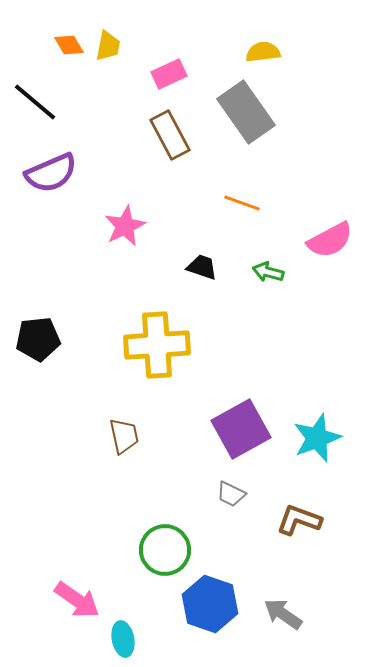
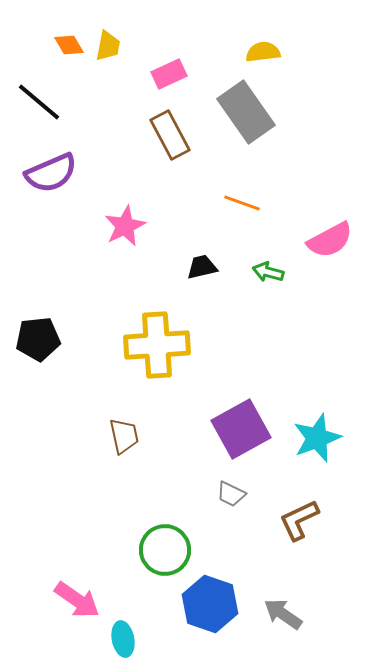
black line: moved 4 px right
black trapezoid: rotated 32 degrees counterclockwise
brown L-shape: rotated 45 degrees counterclockwise
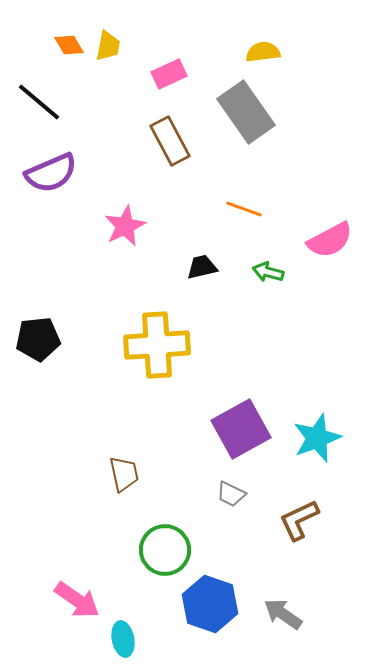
brown rectangle: moved 6 px down
orange line: moved 2 px right, 6 px down
brown trapezoid: moved 38 px down
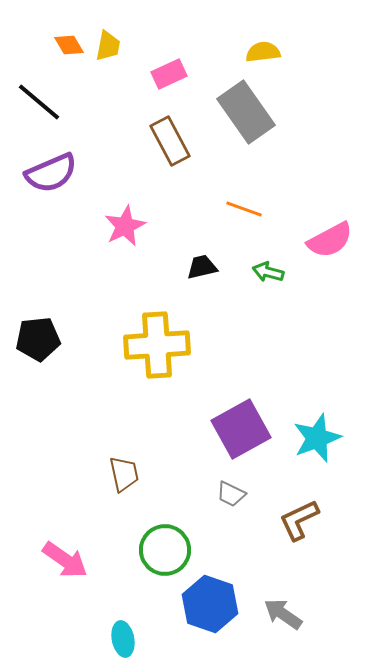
pink arrow: moved 12 px left, 40 px up
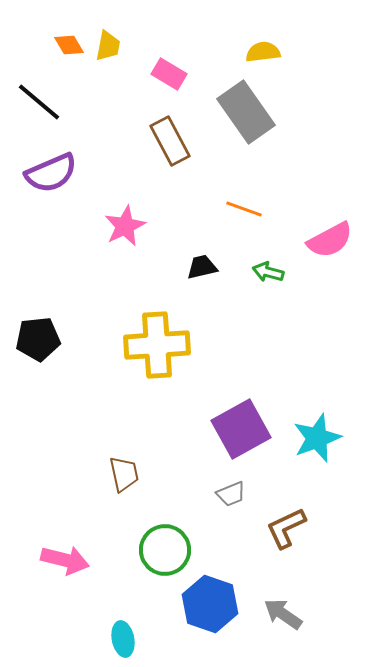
pink rectangle: rotated 56 degrees clockwise
gray trapezoid: rotated 48 degrees counterclockwise
brown L-shape: moved 13 px left, 8 px down
pink arrow: rotated 21 degrees counterclockwise
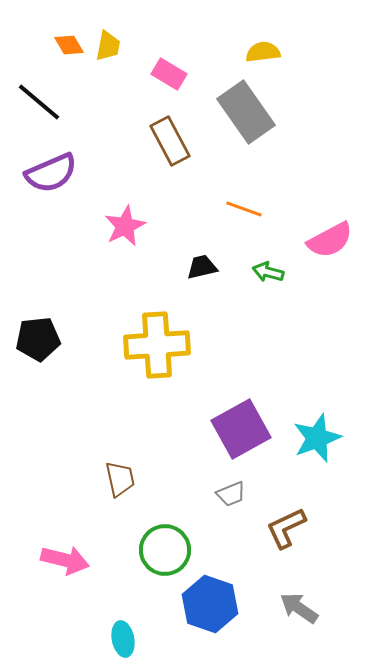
brown trapezoid: moved 4 px left, 5 px down
gray arrow: moved 16 px right, 6 px up
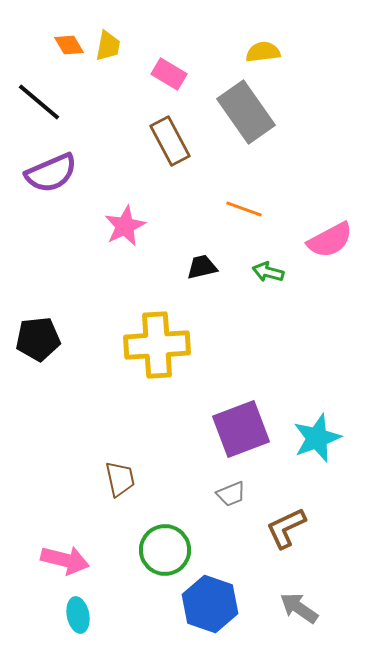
purple square: rotated 8 degrees clockwise
cyan ellipse: moved 45 px left, 24 px up
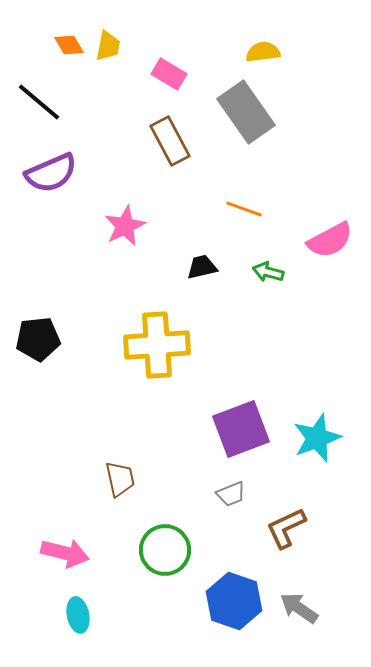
pink arrow: moved 7 px up
blue hexagon: moved 24 px right, 3 px up
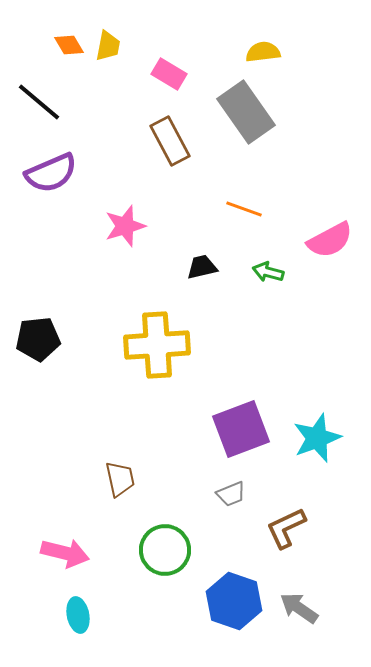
pink star: rotated 9 degrees clockwise
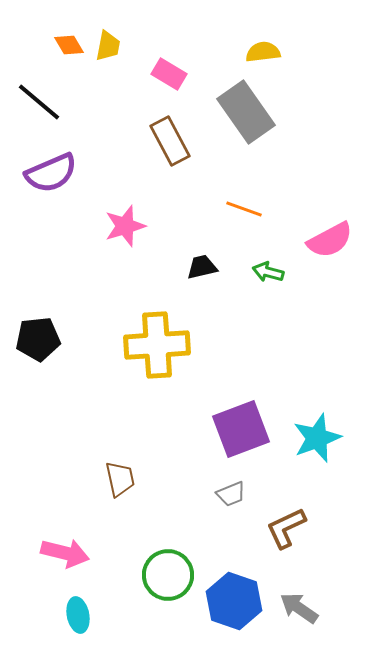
green circle: moved 3 px right, 25 px down
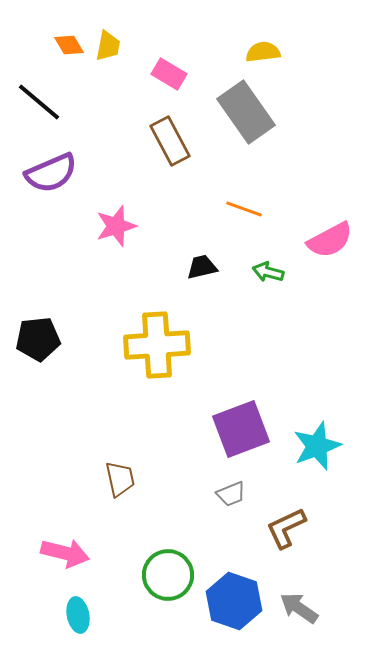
pink star: moved 9 px left
cyan star: moved 8 px down
